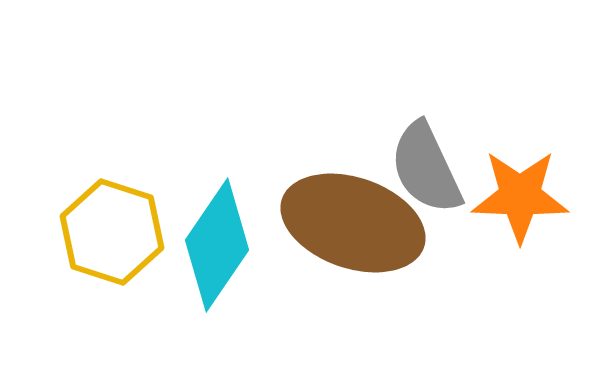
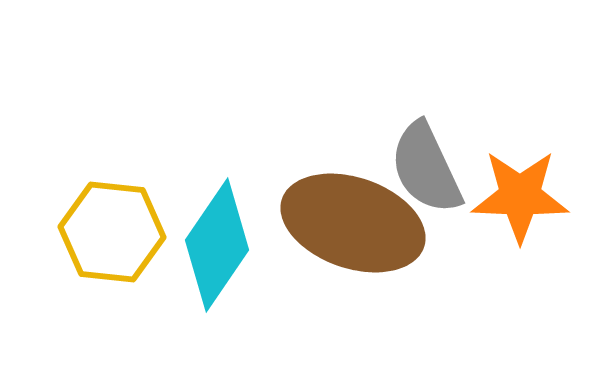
yellow hexagon: rotated 12 degrees counterclockwise
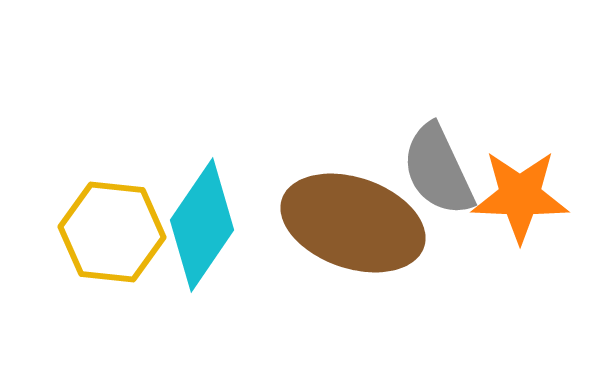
gray semicircle: moved 12 px right, 2 px down
cyan diamond: moved 15 px left, 20 px up
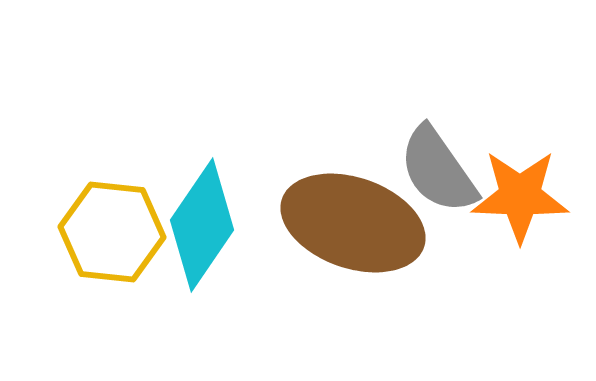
gray semicircle: rotated 10 degrees counterclockwise
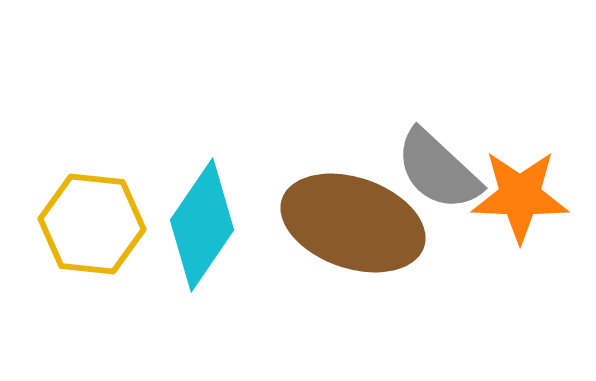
gray semicircle: rotated 12 degrees counterclockwise
yellow hexagon: moved 20 px left, 8 px up
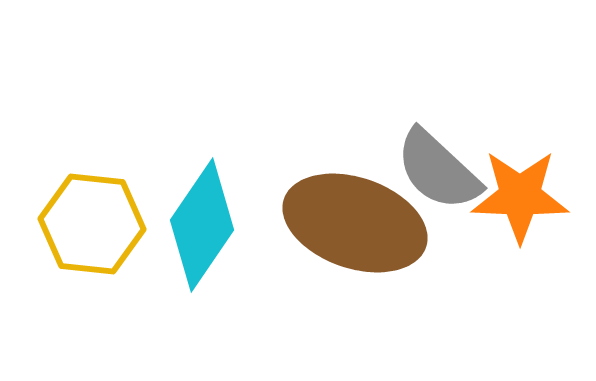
brown ellipse: moved 2 px right
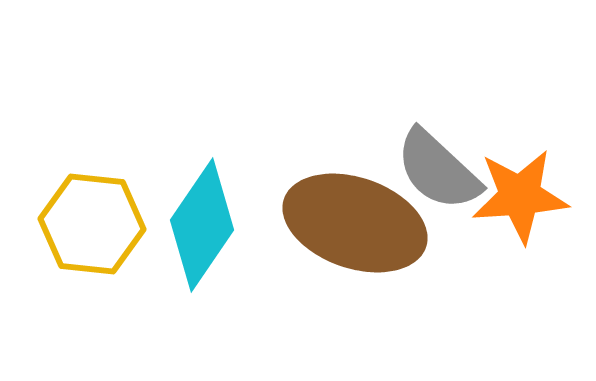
orange star: rotated 6 degrees counterclockwise
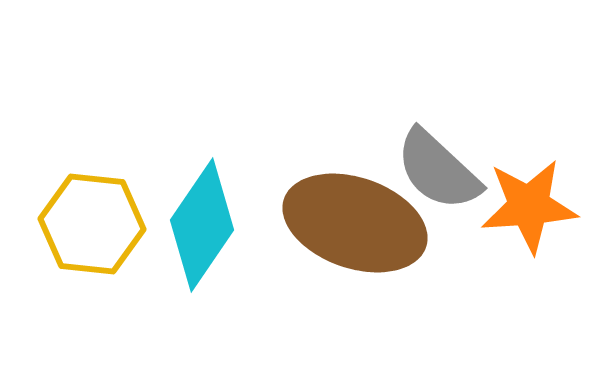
orange star: moved 9 px right, 10 px down
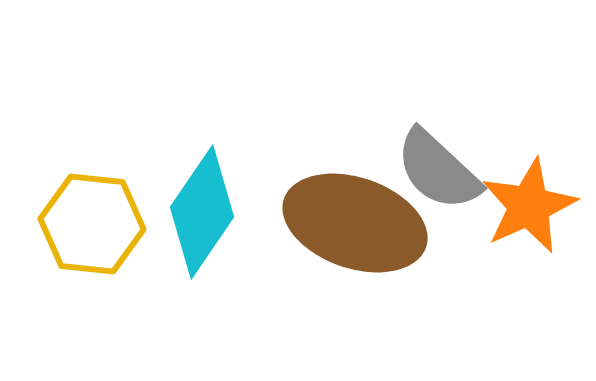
orange star: rotated 20 degrees counterclockwise
cyan diamond: moved 13 px up
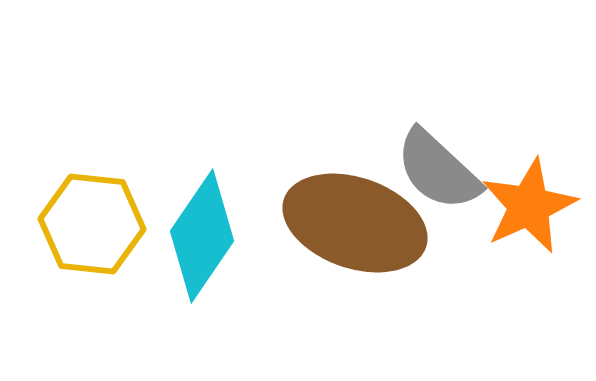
cyan diamond: moved 24 px down
